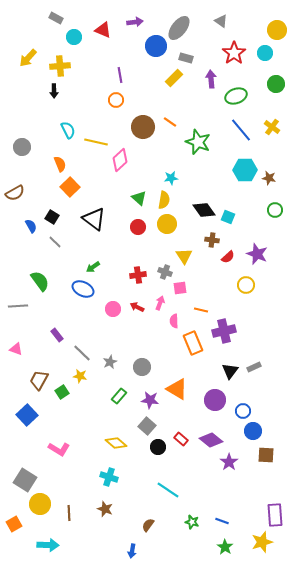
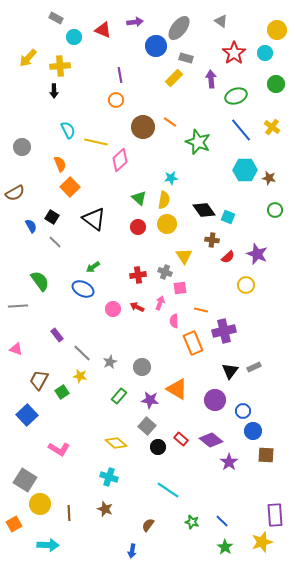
blue line at (222, 521): rotated 24 degrees clockwise
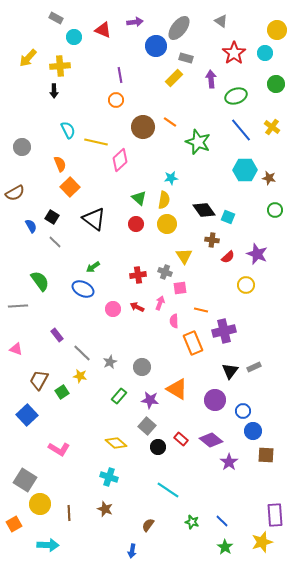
red circle at (138, 227): moved 2 px left, 3 px up
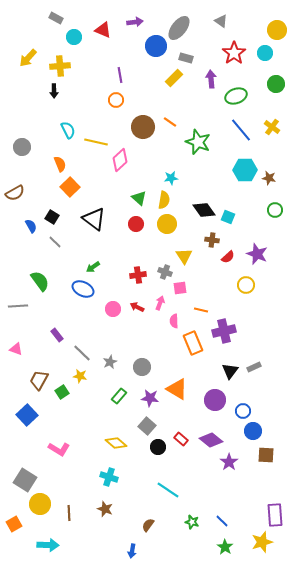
purple star at (150, 400): moved 2 px up
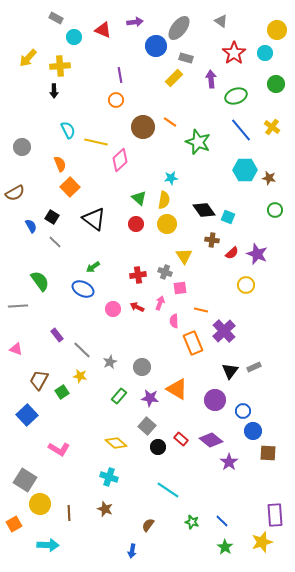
red semicircle at (228, 257): moved 4 px right, 4 px up
purple cross at (224, 331): rotated 30 degrees counterclockwise
gray line at (82, 353): moved 3 px up
brown square at (266, 455): moved 2 px right, 2 px up
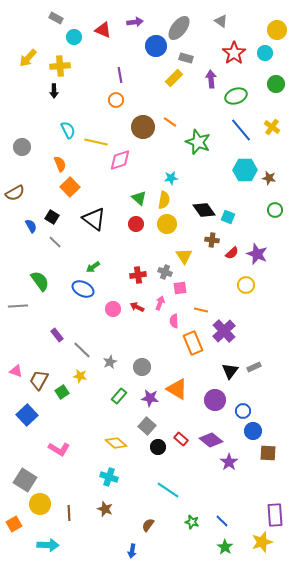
pink diamond at (120, 160): rotated 25 degrees clockwise
pink triangle at (16, 349): moved 22 px down
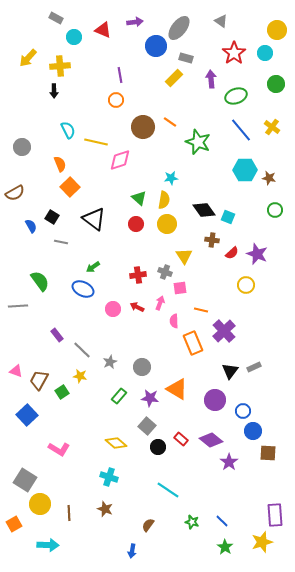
gray line at (55, 242): moved 6 px right; rotated 32 degrees counterclockwise
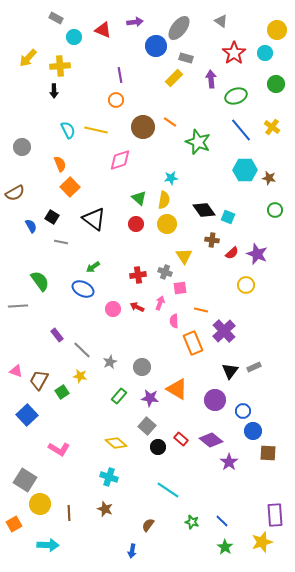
yellow line at (96, 142): moved 12 px up
